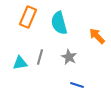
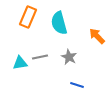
gray line: rotated 63 degrees clockwise
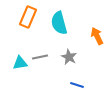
orange arrow: rotated 18 degrees clockwise
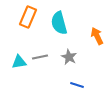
cyan triangle: moved 1 px left, 1 px up
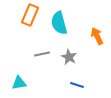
orange rectangle: moved 2 px right, 2 px up
gray line: moved 2 px right, 3 px up
cyan triangle: moved 21 px down
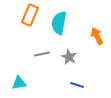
cyan semicircle: rotated 25 degrees clockwise
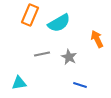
cyan semicircle: rotated 130 degrees counterclockwise
orange arrow: moved 3 px down
blue line: moved 3 px right
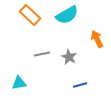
orange rectangle: rotated 70 degrees counterclockwise
cyan semicircle: moved 8 px right, 8 px up
blue line: rotated 32 degrees counterclockwise
